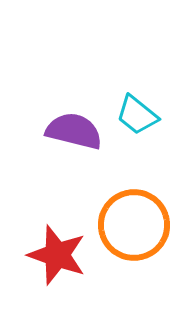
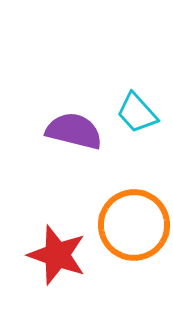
cyan trapezoid: moved 2 px up; rotated 9 degrees clockwise
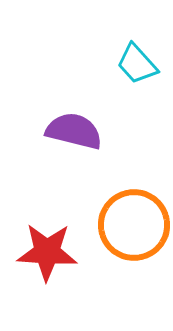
cyan trapezoid: moved 49 px up
red star: moved 10 px left, 3 px up; rotated 16 degrees counterclockwise
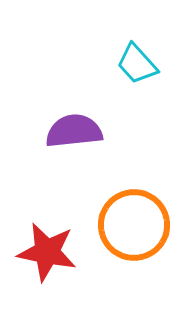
purple semicircle: rotated 20 degrees counterclockwise
red star: rotated 8 degrees clockwise
